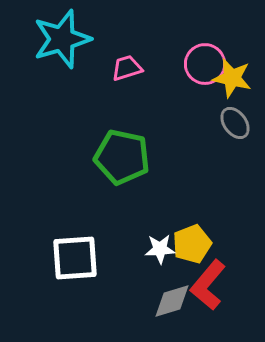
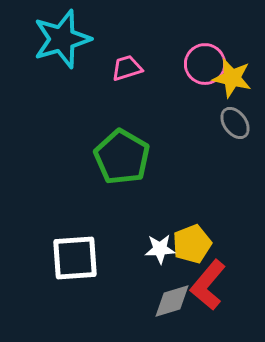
green pentagon: rotated 18 degrees clockwise
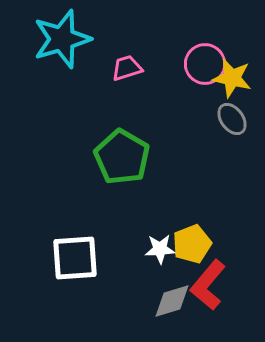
gray ellipse: moved 3 px left, 4 px up
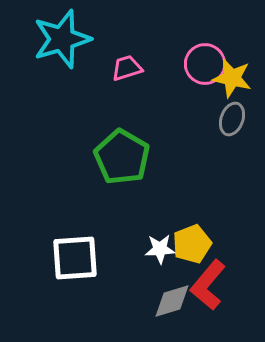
gray ellipse: rotated 56 degrees clockwise
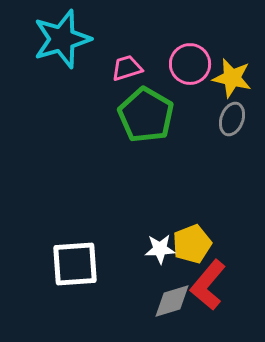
pink circle: moved 15 px left
green pentagon: moved 24 px right, 42 px up
white square: moved 6 px down
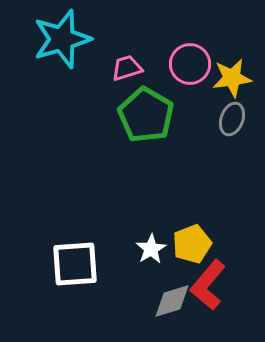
yellow star: rotated 21 degrees counterclockwise
white star: moved 9 px left; rotated 28 degrees counterclockwise
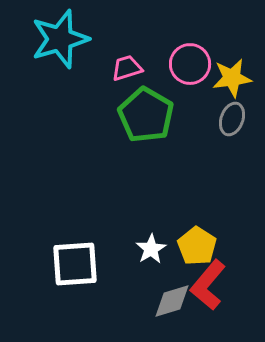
cyan star: moved 2 px left
yellow pentagon: moved 5 px right, 2 px down; rotated 18 degrees counterclockwise
